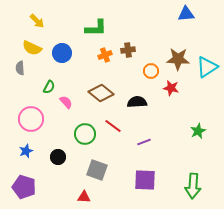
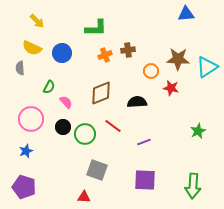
brown diamond: rotated 60 degrees counterclockwise
black circle: moved 5 px right, 30 px up
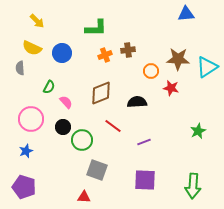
green circle: moved 3 px left, 6 px down
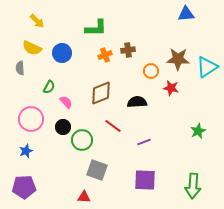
purple pentagon: rotated 20 degrees counterclockwise
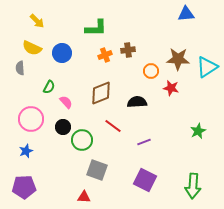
purple square: rotated 25 degrees clockwise
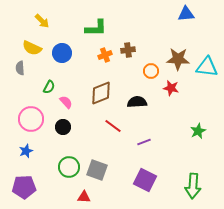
yellow arrow: moved 5 px right
cyan triangle: rotated 40 degrees clockwise
green circle: moved 13 px left, 27 px down
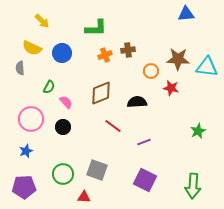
green circle: moved 6 px left, 7 px down
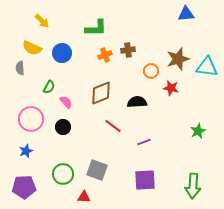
brown star: rotated 20 degrees counterclockwise
purple square: rotated 30 degrees counterclockwise
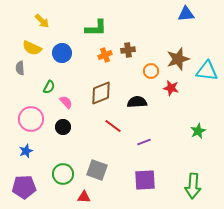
cyan triangle: moved 4 px down
